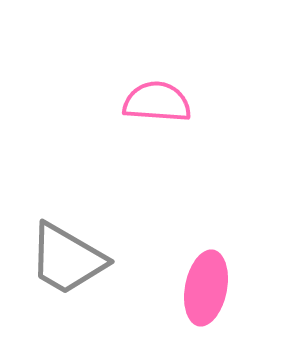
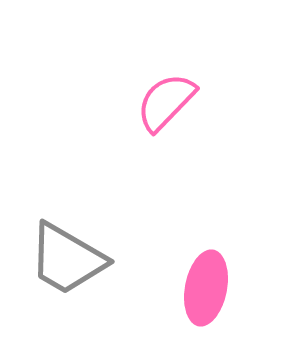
pink semicircle: moved 9 px right; rotated 50 degrees counterclockwise
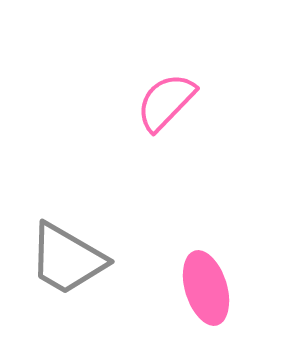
pink ellipse: rotated 28 degrees counterclockwise
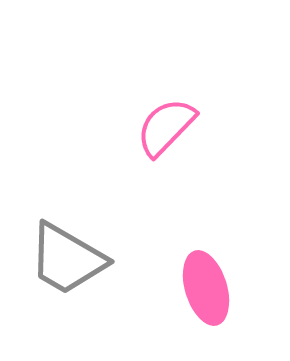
pink semicircle: moved 25 px down
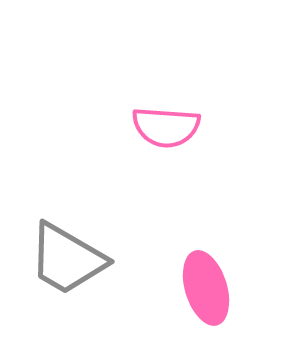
pink semicircle: rotated 130 degrees counterclockwise
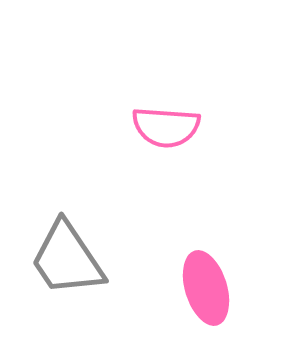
gray trapezoid: rotated 26 degrees clockwise
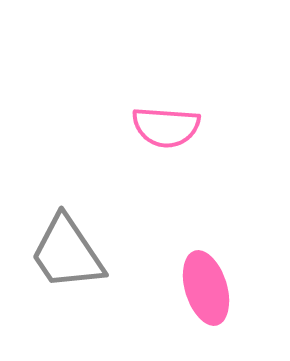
gray trapezoid: moved 6 px up
